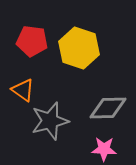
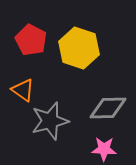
red pentagon: moved 1 px left, 1 px up; rotated 20 degrees clockwise
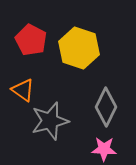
gray diamond: moved 2 px left, 1 px up; rotated 63 degrees counterclockwise
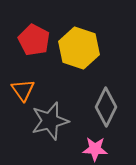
red pentagon: moved 3 px right
orange triangle: rotated 20 degrees clockwise
pink star: moved 9 px left
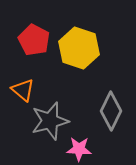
orange triangle: rotated 15 degrees counterclockwise
gray diamond: moved 5 px right, 4 px down
pink star: moved 16 px left
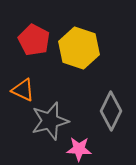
orange triangle: rotated 15 degrees counterclockwise
